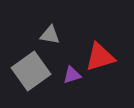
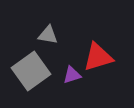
gray triangle: moved 2 px left
red triangle: moved 2 px left
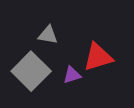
gray square: rotated 9 degrees counterclockwise
